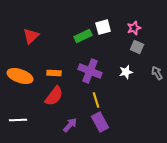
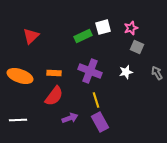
pink star: moved 3 px left
purple arrow: moved 7 px up; rotated 28 degrees clockwise
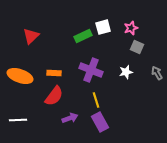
purple cross: moved 1 px right, 1 px up
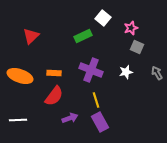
white square: moved 9 px up; rotated 35 degrees counterclockwise
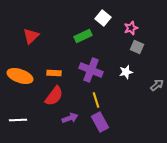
gray arrow: moved 12 px down; rotated 80 degrees clockwise
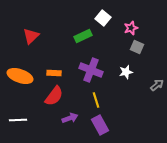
purple rectangle: moved 3 px down
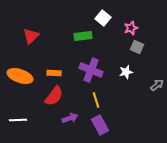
green rectangle: rotated 18 degrees clockwise
